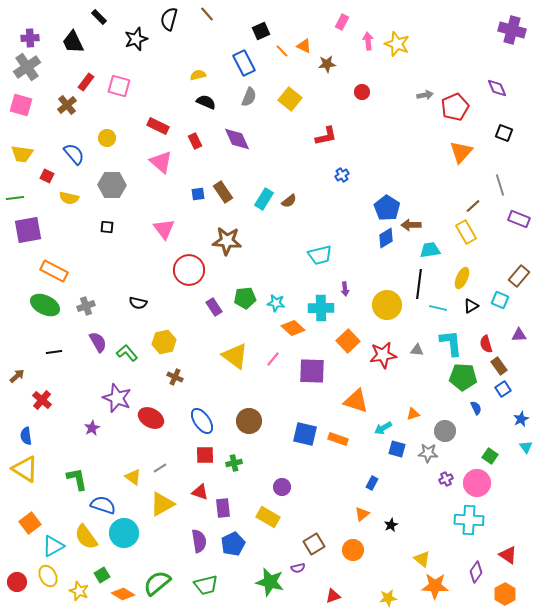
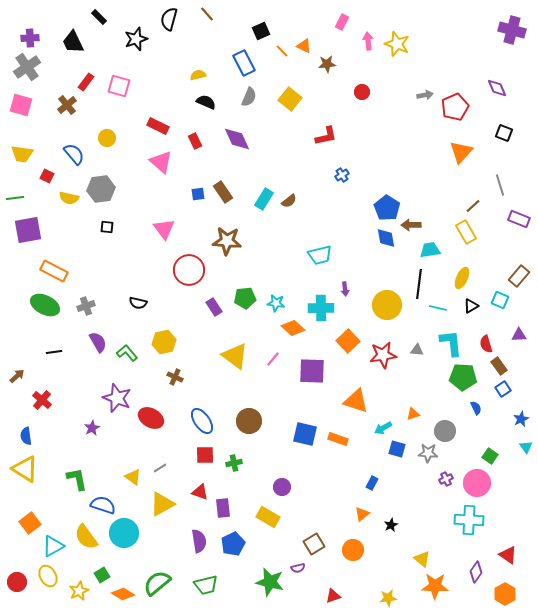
gray hexagon at (112, 185): moved 11 px left, 4 px down; rotated 8 degrees counterclockwise
blue diamond at (386, 238): rotated 70 degrees counterclockwise
yellow star at (79, 591): rotated 24 degrees clockwise
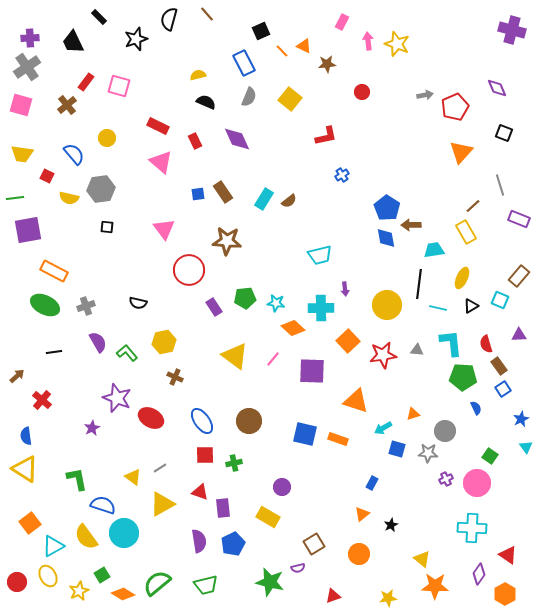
cyan trapezoid at (430, 250): moved 4 px right
cyan cross at (469, 520): moved 3 px right, 8 px down
orange circle at (353, 550): moved 6 px right, 4 px down
purple diamond at (476, 572): moved 3 px right, 2 px down
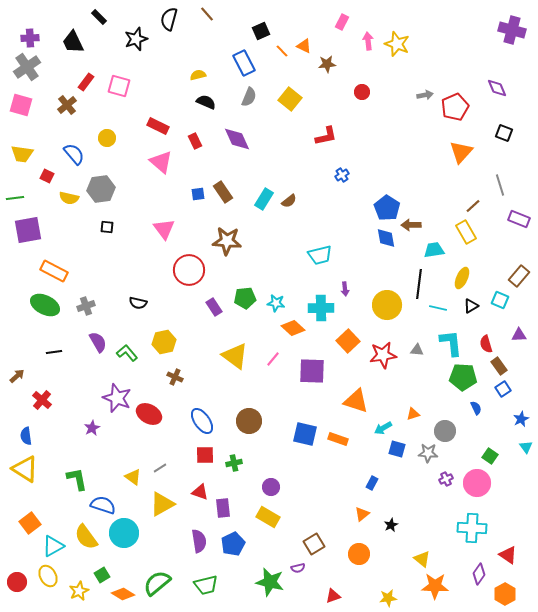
red ellipse at (151, 418): moved 2 px left, 4 px up
purple circle at (282, 487): moved 11 px left
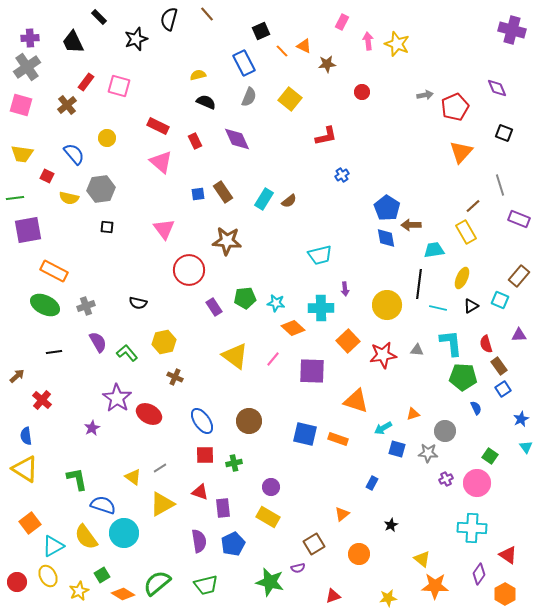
purple star at (117, 398): rotated 12 degrees clockwise
orange triangle at (362, 514): moved 20 px left
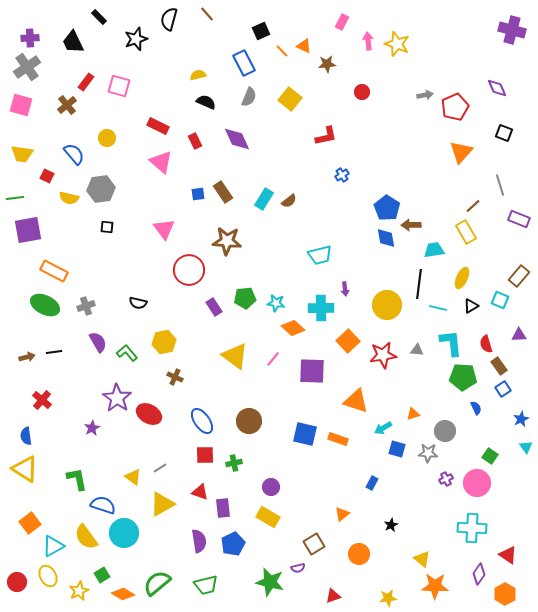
brown arrow at (17, 376): moved 10 px right, 19 px up; rotated 28 degrees clockwise
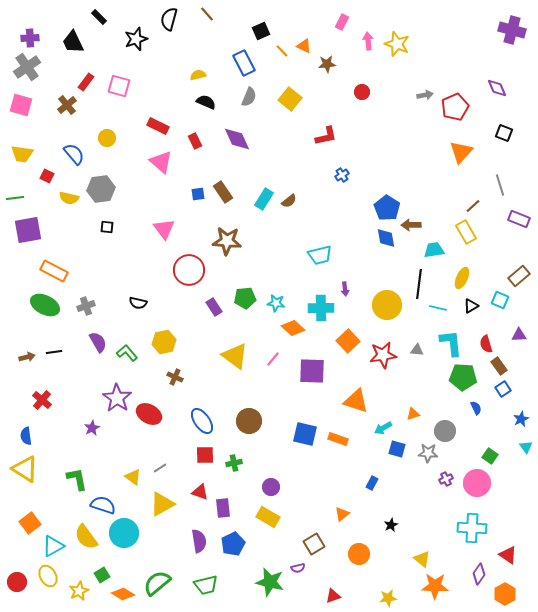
brown rectangle at (519, 276): rotated 10 degrees clockwise
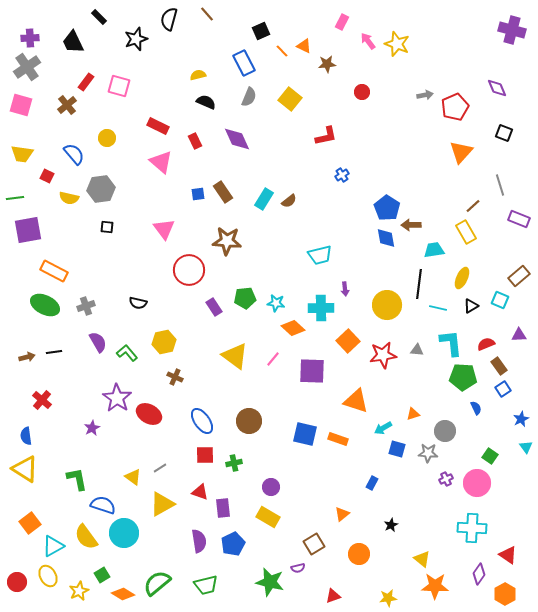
pink arrow at (368, 41): rotated 30 degrees counterclockwise
red semicircle at (486, 344): rotated 84 degrees clockwise
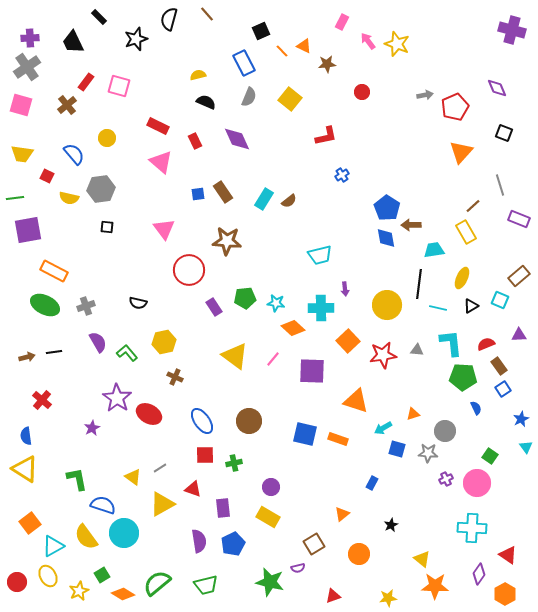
red triangle at (200, 492): moved 7 px left, 3 px up
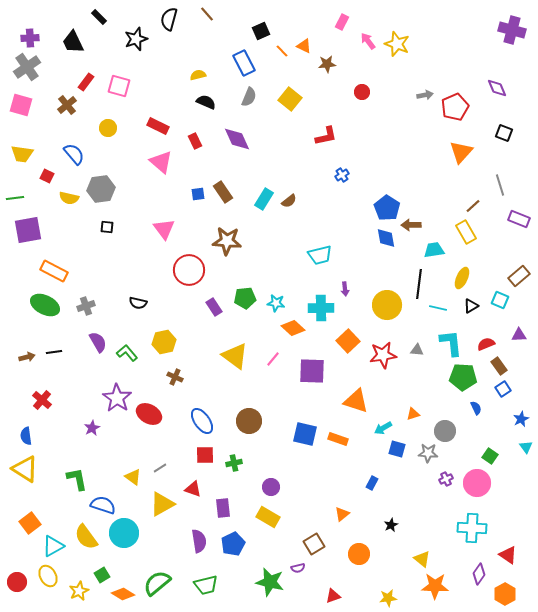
yellow circle at (107, 138): moved 1 px right, 10 px up
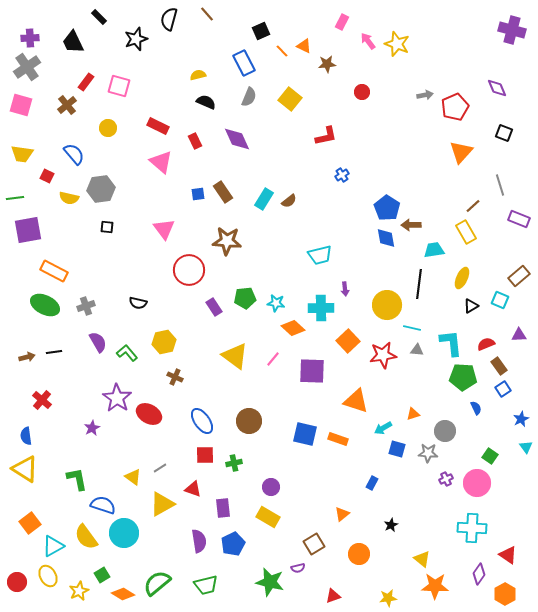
cyan line at (438, 308): moved 26 px left, 20 px down
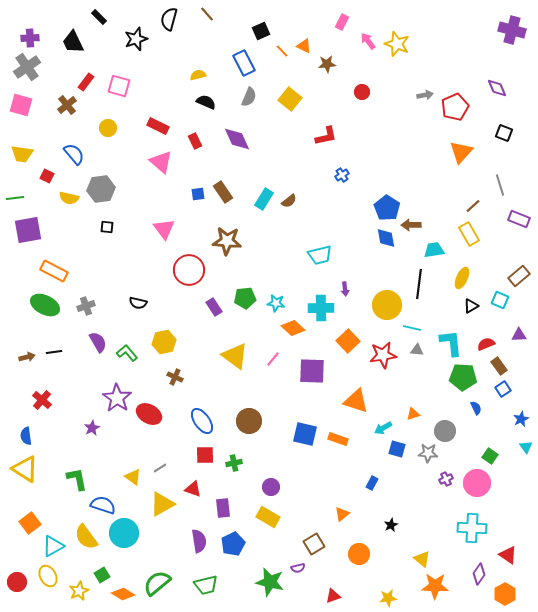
yellow rectangle at (466, 232): moved 3 px right, 2 px down
